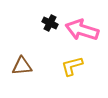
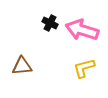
yellow L-shape: moved 12 px right, 2 px down
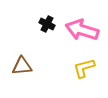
black cross: moved 3 px left, 1 px down
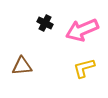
black cross: moved 2 px left, 1 px up
pink arrow: rotated 40 degrees counterclockwise
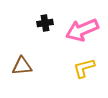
black cross: rotated 35 degrees counterclockwise
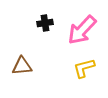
pink arrow: rotated 24 degrees counterclockwise
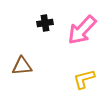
yellow L-shape: moved 11 px down
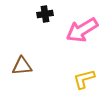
black cross: moved 9 px up
pink arrow: rotated 16 degrees clockwise
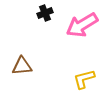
black cross: moved 1 px up; rotated 14 degrees counterclockwise
pink arrow: moved 5 px up
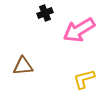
pink arrow: moved 3 px left, 5 px down
brown triangle: moved 1 px right
